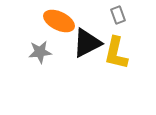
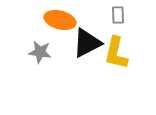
gray rectangle: rotated 18 degrees clockwise
orange ellipse: moved 1 px right, 1 px up; rotated 12 degrees counterclockwise
gray star: rotated 15 degrees clockwise
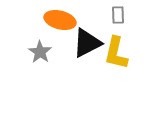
gray star: rotated 25 degrees clockwise
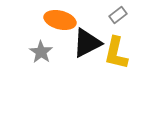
gray rectangle: rotated 54 degrees clockwise
gray star: moved 1 px right
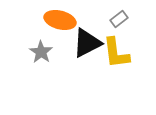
gray rectangle: moved 1 px right, 4 px down
yellow L-shape: rotated 20 degrees counterclockwise
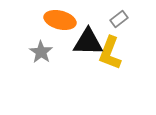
black triangle: moved 1 px right, 1 px up; rotated 28 degrees clockwise
yellow L-shape: moved 6 px left; rotated 28 degrees clockwise
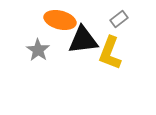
black triangle: moved 5 px left, 2 px up; rotated 8 degrees counterclockwise
gray star: moved 3 px left, 2 px up
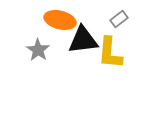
yellow L-shape: rotated 16 degrees counterclockwise
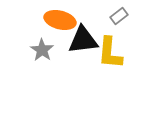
gray rectangle: moved 3 px up
gray star: moved 4 px right
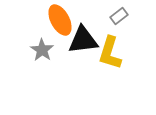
orange ellipse: rotated 48 degrees clockwise
yellow L-shape: rotated 12 degrees clockwise
